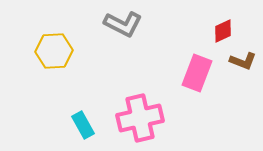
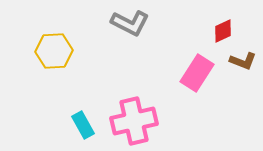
gray L-shape: moved 7 px right, 1 px up
pink rectangle: rotated 12 degrees clockwise
pink cross: moved 6 px left, 3 px down
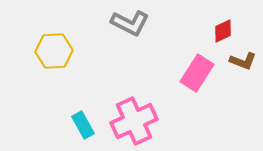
pink cross: rotated 12 degrees counterclockwise
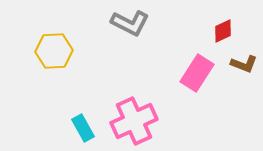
brown L-shape: moved 1 px right, 3 px down
cyan rectangle: moved 3 px down
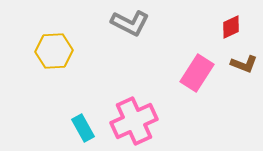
red diamond: moved 8 px right, 4 px up
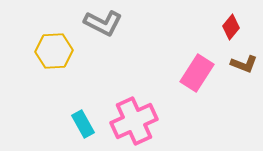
gray L-shape: moved 27 px left
red diamond: rotated 25 degrees counterclockwise
cyan rectangle: moved 4 px up
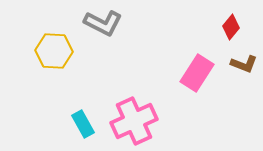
yellow hexagon: rotated 6 degrees clockwise
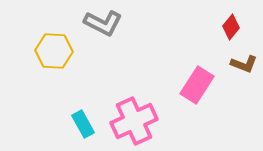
pink rectangle: moved 12 px down
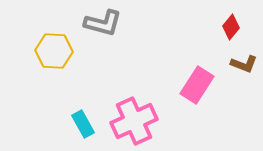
gray L-shape: rotated 12 degrees counterclockwise
